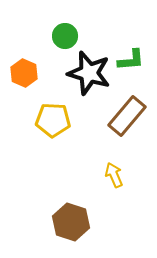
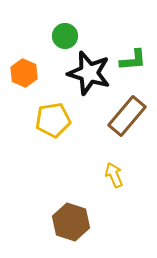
green L-shape: moved 2 px right
yellow pentagon: rotated 12 degrees counterclockwise
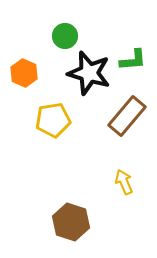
yellow arrow: moved 10 px right, 7 px down
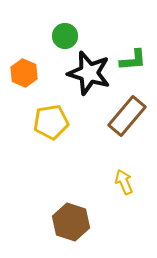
yellow pentagon: moved 2 px left, 2 px down
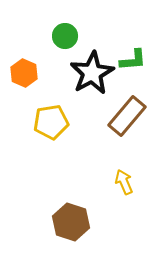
black star: moved 3 px right; rotated 27 degrees clockwise
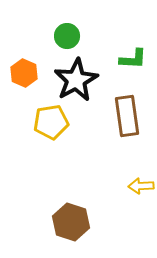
green circle: moved 2 px right
green L-shape: moved 1 px up; rotated 8 degrees clockwise
black star: moved 16 px left, 7 px down
brown rectangle: rotated 48 degrees counterclockwise
yellow arrow: moved 17 px right, 4 px down; rotated 70 degrees counterclockwise
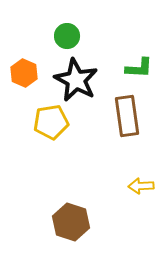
green L-shape: moved 6 px right, 9 px down
black star: rotated 15 degrees counterclockwise
